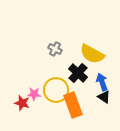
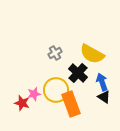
gray cross: moved 4 px down; rotated 32 degrees clockwise
pink star: rotated 16 degrees counterclockwise
orange rectangle: moved 2 px left, 1 px up
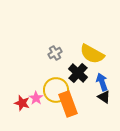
pink star: moved 2 px right, 4 px down; rotated 24 degrees counterclockwise
orange rectangle: moved 3 px left
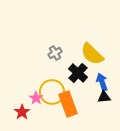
yellow semicircle: rotated 15 degrees clockwise
yellow circle: moved 4 px left, 2 px down
black triangle: rotated 40 degrees counterclockwise
red star: moved 9 px down; rotated 21 degrees clockwise
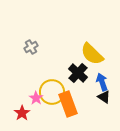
gray cross: moved 24 px left, 6 px up
black triangle: rotated 40 degrees clockwise
red star: moved 1 px down
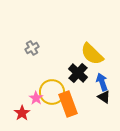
gray cross: moved 1 px right, 1 px down
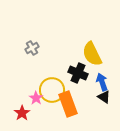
yellow semicircle: rotated 20 degrees clockwise
black cross: rotated 18 degrees counterclockwise
yellow circle: moved 2 px up
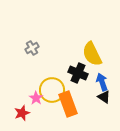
red star: rotated 14 degrees clockwise
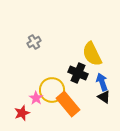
gray cross: moved 2 px right, 6 px up
orange rectangle: rotated 20 degrees counterclockwise
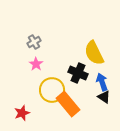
yellow semicircle: moved 2 px right, 1 px up
pink star: moved 34 px up
